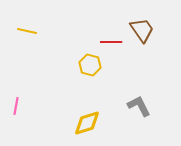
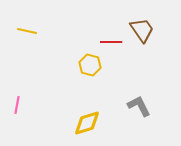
pink line: moved 1 px right, 1 px up
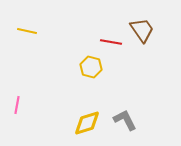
red line: rotated 10 degrees clockwise
yellow hexagon: moved 1 px right, 2 px down
gray L-shape: moved 14 px left, 14 px down
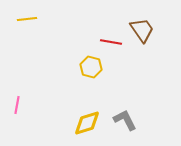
yellow line: moved 12 px up; rotated 18 degrees counterclockwise
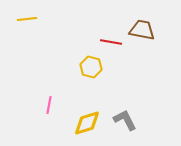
brown trapezoid: rotated 44 degrees counterclockwise
pink line: moved 32 px right
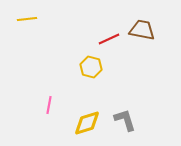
red line: moved 2 px left, 3 px up; rotated 35 degrees counterclockwise
gray L-shape: rotated 10 degrees clockwise
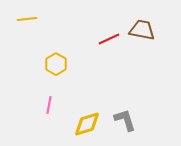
yellow hexagon: moved 35 px left, 3 px up; rotated 15 degrees clockwise
yellow diamond: moved 1 px down
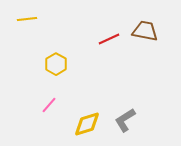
brown trapezoid: moved 3 px right, 1 px down
pink line: rotated 30 degrees clockwise
gray L-shape: rotated 105 degrees counterclockwise
